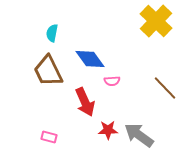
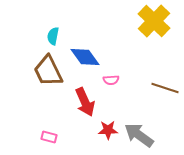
yellow cross: moved 2 px left
cyan semicircle: moved 1 px right, 3 px down
blue diamond: moved 5 px left, 2 px up
pink semicircle: moved 1 px left, 1 px up
brown line: rotated 28 degrees counterclockwise
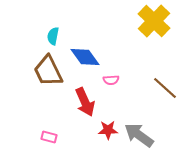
brown line: rotated 24 degrees clockwise
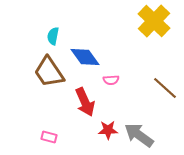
brown trapezoid: moved 1 px right, 1 px down; rotated 8 degrees counterclockwise
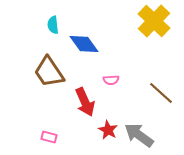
cyan semicircle: moved 11 px up; rotated 18 degrees counterclockwise
blue diamond: moved 1 px left, 13 px up
brown line: moved 4 px left, 5 px down
red star: rotated 30 degrees clockwise
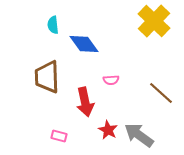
brown trapezoid: moved 2 px left, 5 px down; rotated 32 degrees clockwise
red arrow: rotated 12 degrees clockwise
pink rectangle: moved 10 px right, 1 px up
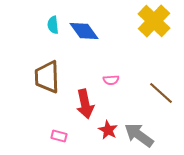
blue diamond: moved 13 px up
red arrow: moved 2 px down
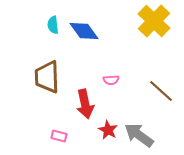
brown line: moved 2 px up
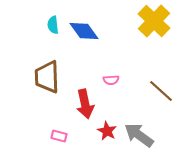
red star: moved 1 px left, 1 px down
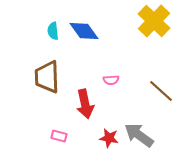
cyan semicircle: moved 6 px down
red star: moved 2 px right, 7 px down; rotated 18 degrees counterclockwise
